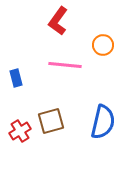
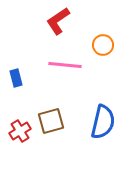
red L-shape: rotated 20 degrees clockwise
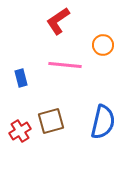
blue rectangle: moved 5 px right
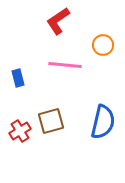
blue rectangle: moved 3 px left
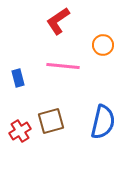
pink line: moved 2 px left, 1 px down
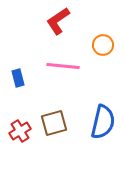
brown square: moved 3 px right, 2 px down
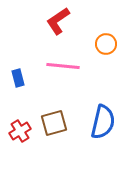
orange circle: moved 3 px right, 1 px up
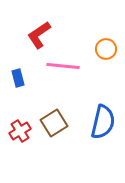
red L-shape: moved 19 px left, 14 px down
orange circle: moved 5 px down
brown square: rotated 16 degrees counterclockwise
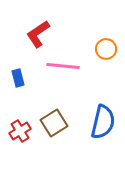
red L-shape: moved 1 px left, 1 px up
